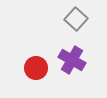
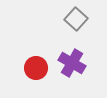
purple cross: moved 3 px down
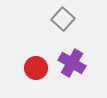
gray square: moved 13 px left
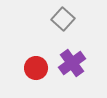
purple cross: rotated 24 degrees clockwise
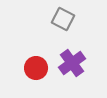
gray square: rotated 15 degrees counterclockwise
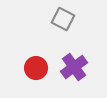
purple cross: moved 2 px right, 4 px down
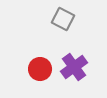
red circle: moved 4 px right, 1 px down
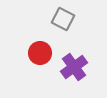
red circle: moved 16 px up
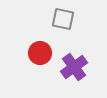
gray square: rotated 15 degrees counterclockwise
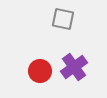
red circle: moved 18 px down
